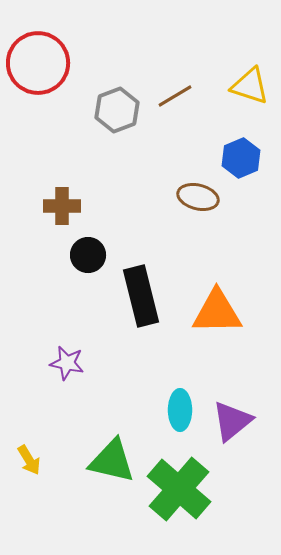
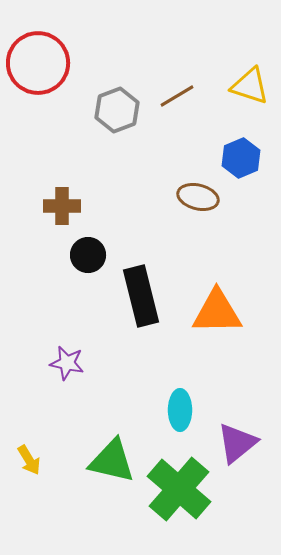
brown line: moved 2 px right
purple triangle: moved 5 px right, 22 px down
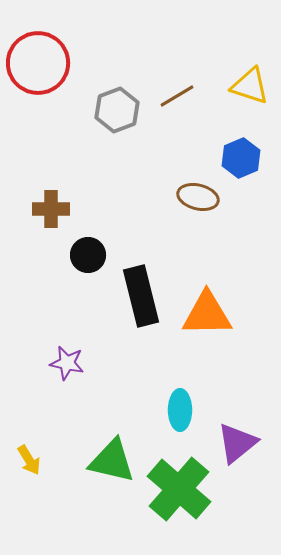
brown cross: moved 11 px left, 3 px down
orange triangle: moved 10 px left, 2 px down
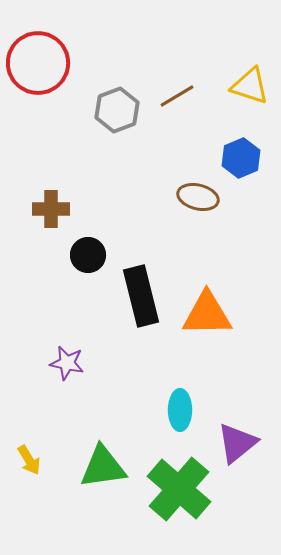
green triangle: moved 9 px left, 6 px down; rotated 21 degrees counterclockwise
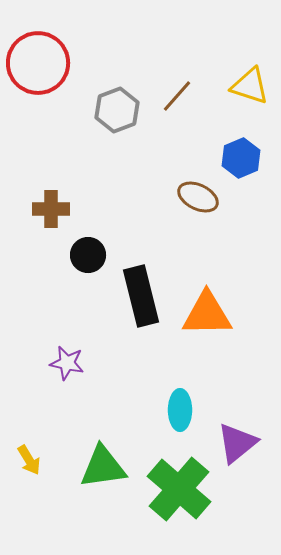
brown line: rotated 18 degrees counterclockwise
brown ellipse: rotated 12 degrees clockwise
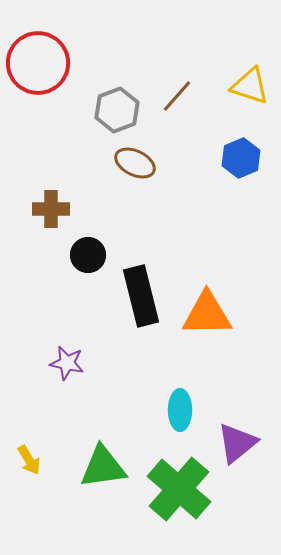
brown ellipse: moved 63 px left, 34 px up
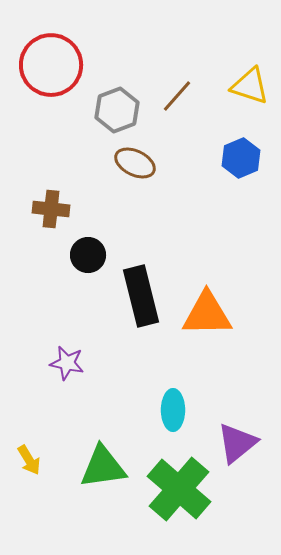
red circle: moved 13 px right, 2 px down
brown cross: rotated 6 degrees clockwise
cyan ellipse: moved 7 px left
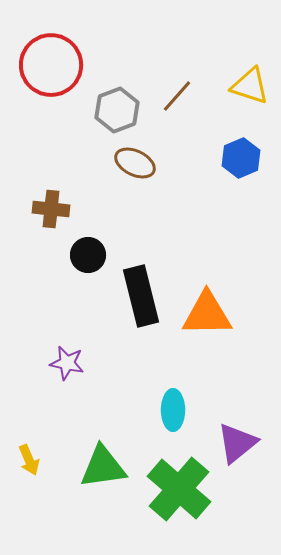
yellow arrow: rotated 8 degrees clockwise
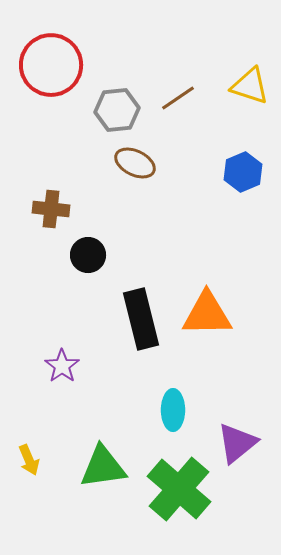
brown line: moved 1 px right, 2 px down; rotated 15 degrees clockwise
gray hexagon: rotated 15 degrees clockwise
blue hexagon: moved 2 px right, 14 px down
black rectangle: moved 23 px down
purple star: moved 5 px left, 3 px down; rotated 24 degrees clockwise
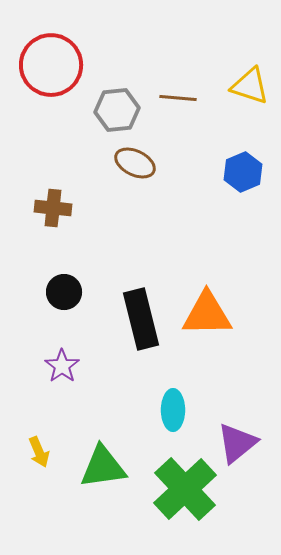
brown line: rotated 39 degrees clockwise
brown cross: moved 2 px right, 1 px up
black circle: moved 24 px left, 37 px down
yellow arrow: moved 10 px right, 8 px up
green cross: moved 6 px right; rotated 6 degrees clockwise
